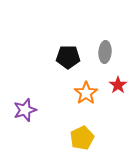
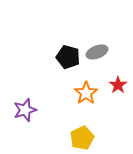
gray ellipse: moved 8 px left; rotated 65 degrees clockwise
black pentagon: rotated 15 degrees clockwise
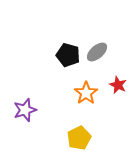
gray ellipse: rotated 20 degrees counterclockwise
black pentagon: moved 2 px up
red star: rotated 12 degrees counterclockwise
yellow pentagon: moved 3 px left
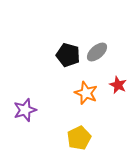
orange star: rotated 15 degrees counterclockwise
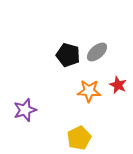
orange star: moved 3 px right, 2 px up; rotated 20 degrees counterclockwise
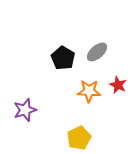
black pentagon: moved 5 px left, 3 px down; rotated 15 degrees clockwise
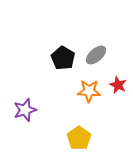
gray ellipse: moved 1 px left, 3 px down
yellow pentagon: rotated 10 degrees counterclockwise
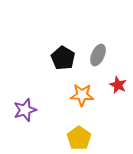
gray ellipse: moved 2 px right; rotated 25 degrees counterclockwise
orange star: moved 7 px left, 4 px down
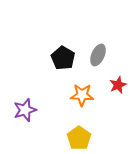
red star: rotated 24 degrees clockwise
